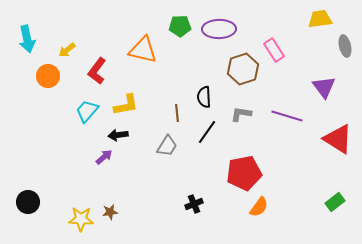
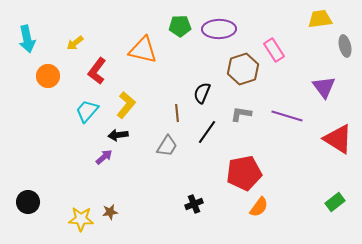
yellow arrow: moved 8 px right, 7 px up
black semicircle: moved 2 px left, 4 px up; rotated 25 degrees clockwise
yellow L-shape: rotated 40 degrees counterclockwise
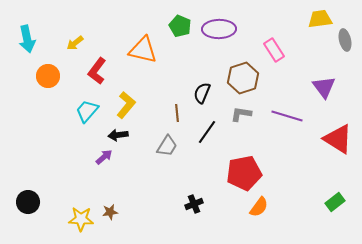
green pentagon: rotated 25 degrees clockwise
gray ellipse: moved 6 px up
brown hexagon: moved 9 px down
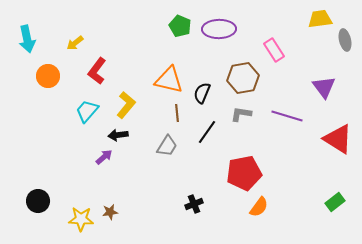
orange triangle: moved 26 px right, 30 px down
brown hexagon: rotated 8 degrees clockwise
black circle: moved 10 px right, 1 px up
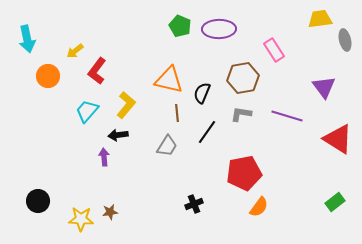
yellow arrow: moved 8 px down
purple arrow: rotated 54 degrees counterclockwise
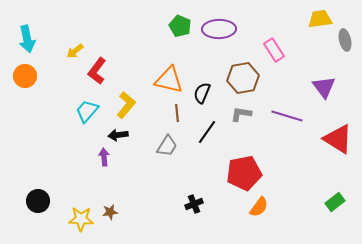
orange circle: moved 23 px left
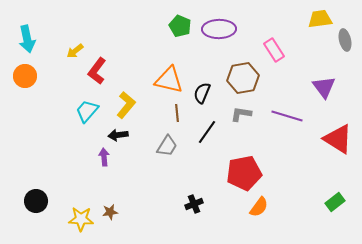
black circle: moved 2 px left
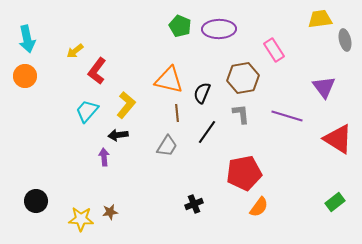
gray L-shape: rotated 75 degrees clockwise
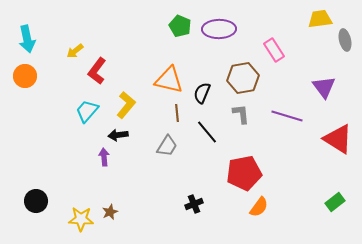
black line: rotated 75 degrees counterclockwise
brown star: rotated 14 degrees counterclockwise
